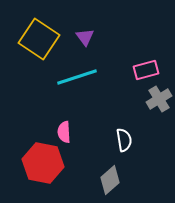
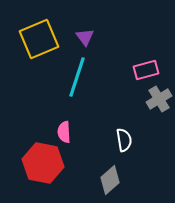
yellow square: rotated 33 degrees clockwise
cyan line: rotated 54 degrees counterclockwise
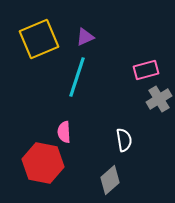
purple triangle: rotated 42 degrees clockwise
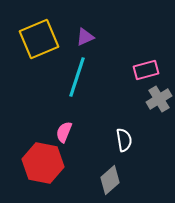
pink semicircle: rotated 25 degrees clockwise
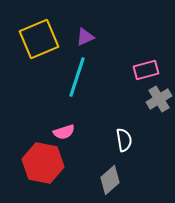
pink semicircle: rotated 130 degrees counterclockwise
